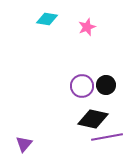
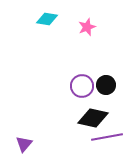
black diamond: moved 1 px up
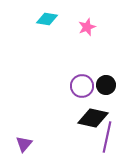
purple line: rotated 68 degrees counterclockwise
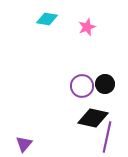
black circle: moved 1 px left, 1 px up
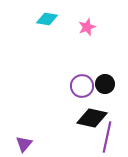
black diamond: moved 1 px left
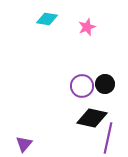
purple line: moved 1 px right, 1 px down
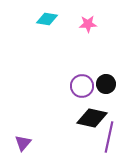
pink star: moved 1 px right, 3 px up; rotated 18 degrees clockwise
black circle: moved 1 px right
purple line: moved 1 px right, 1 px up
purple triangle: moved 1 px left, 1 px up
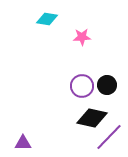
pink star: moved 6 px left, 13 px down
black circle: moved 1 px right, 1 px down
purple line: rotated 32 degrees clockwise
purple triangle: rotated 48 degrees clockwise
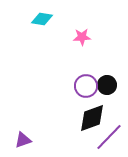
cyan diamond: moved 5 px left
purple circle: moved 4 px right
black diamond: rotated 32 degrees counterclockwise
purple triangle: moved 3 px up; rotated 18 degrees counterclockwise
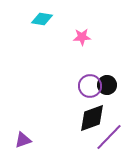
purple circle: moved 4 px right
